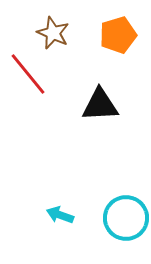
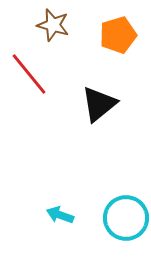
brown star: moved 8 px up; rotated 8 degrees counterclockwise
red line: moved 1 px right
black triangle: moved 1 px left, 1 px up; rotated 36 degrees counterclockwise
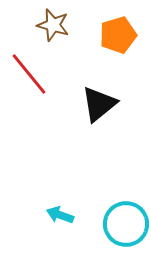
cyan circle: moved 6 px down
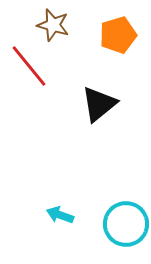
red line: moved 8 px up
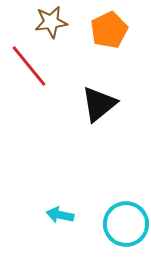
brown star: moved 2 px left, 3 px up; rotated 24 degrees counterclockwise
orange pentagon: moved 9 px left, 5 px up; rotated 9 degrees counterclockwise
cyan arrow: rotated 8 degrees counterclockwise
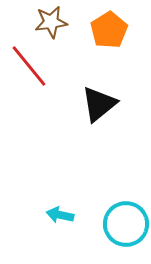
orange pentagon: rotated 6 degrees counterclockwise
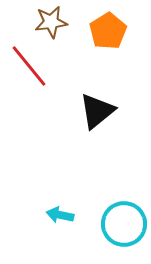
orange pentagon: moved 1 px left, 1 px down
black triangle: moved 2 px left, 7 px down
cyan circle: moved 2 px left
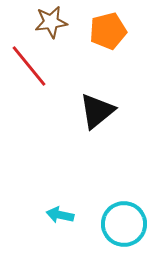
orange pentagon: rotated 18 degrees clockwise
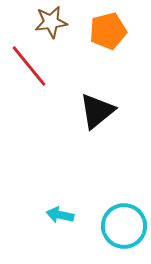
cyan circle: moved 2 px down
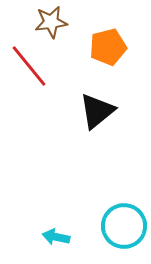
orange pentagon: moved 16 px down
cyan arrow: moved 4 px left, 22 px down
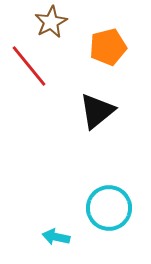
brown star: rotated 20 degrees counterclockwise
cyan circle: moved 15 px left, 18 px up
